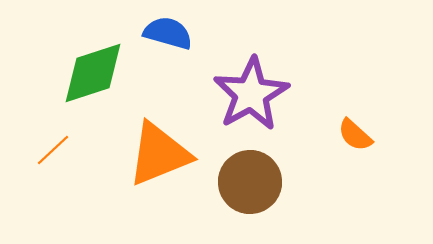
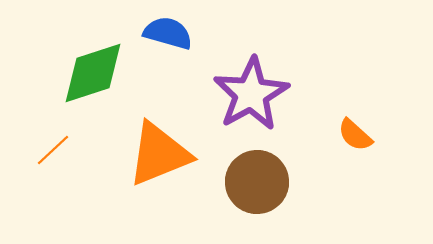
brown circle: moved 7 px right
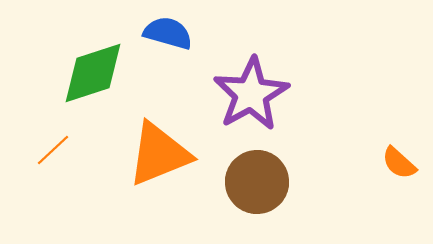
orange semicircle: moved 44 px right, 28 px down
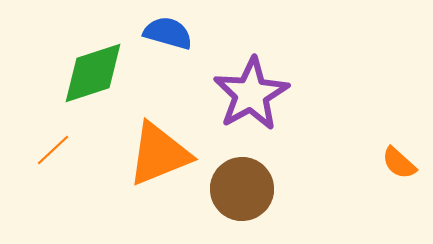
brown circle: moved 15 px left, 7 px down
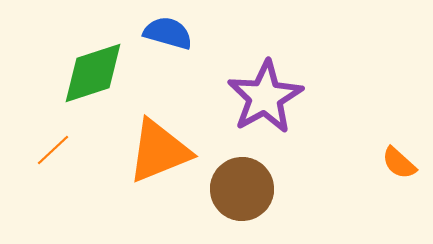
purple star: moved 14 px right, 3 px down
orange triangle: moved 3 px up
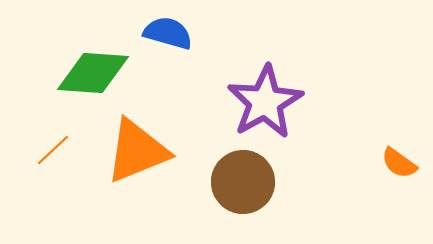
green diamond: rotated 22 degrees clockwise
purple star: moved 5 px down
orange triangle: moved 22 px left
orange semicircle: rotated 6 degrees counterclockwise
brown circle: moved 1 px right, 7 px up
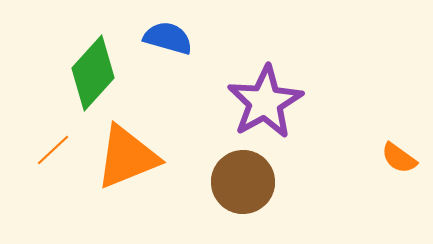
blue semicircle: moved 5 px down
green diamond: rotated 52 degrees counterclockwise
orange triangle: moved 10 px left, 6 px down
orange semicircle: moved 5 px up
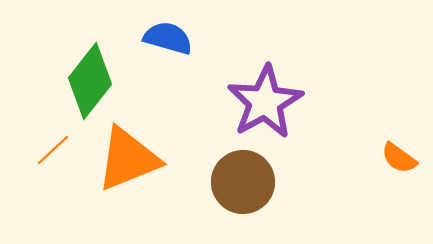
green diamond: moved 3 px left, 8 px down; rotated 4 degrees counterclockwise
orange triangle: moved 1 px right, 2 px down
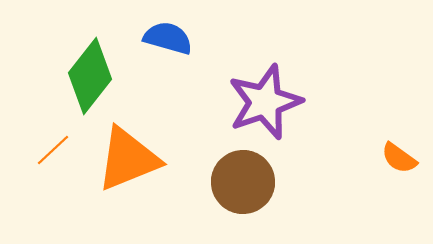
green diamond: moved 5 px up
purple star: rotated 10 degrees clockwise
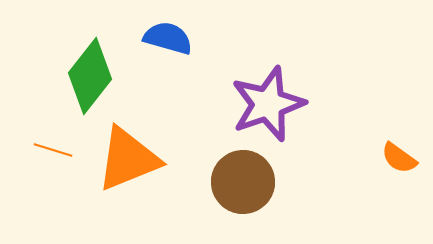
purple star: moved 3 px right, 2 px down
orange line: rotated 60 degrees clockwise
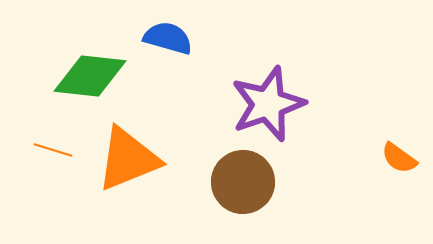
green diamond: rotated 58 degrees clockwise
